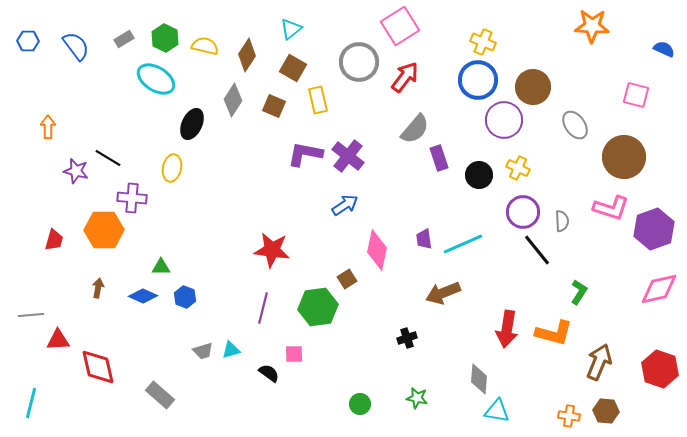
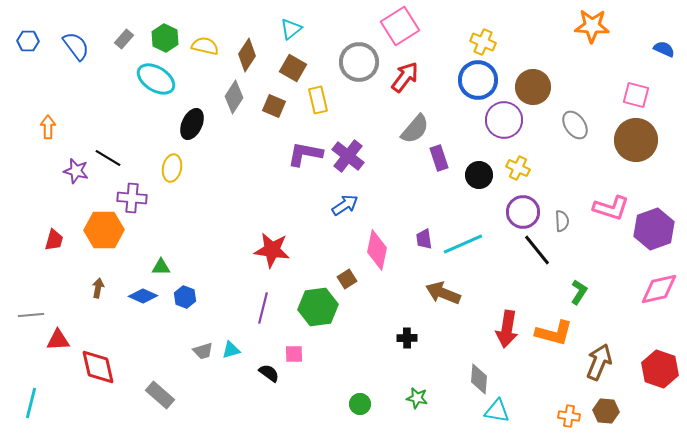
gray rectangle at (124, 39): rotated 18 degrees counterclockwise
gray diamond at (233, 100): moved 1 px right, 3 px up
brown circle at (624, 157): moved 12 px right, 17 px up
brown arrow at (443, 293): rotated 44 degrees clockwise
black cross at (407, 338): rotated 18 degrees clockwise
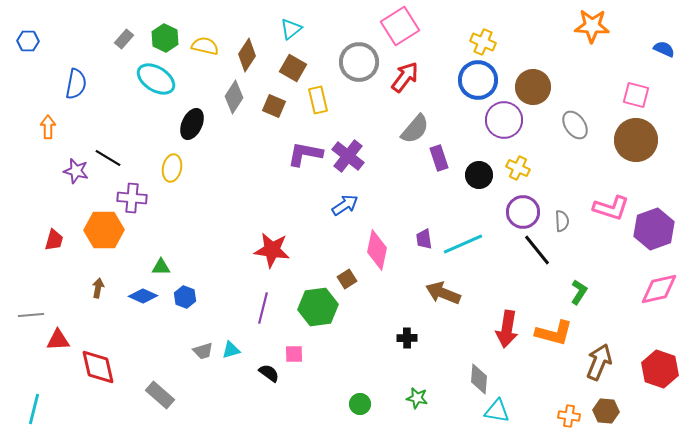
blue semicircle at (76, 46): moved 38 px down; rotated 48 degrees clockwise
cyan line at (31, 403): moved 3 px right, 6 px down
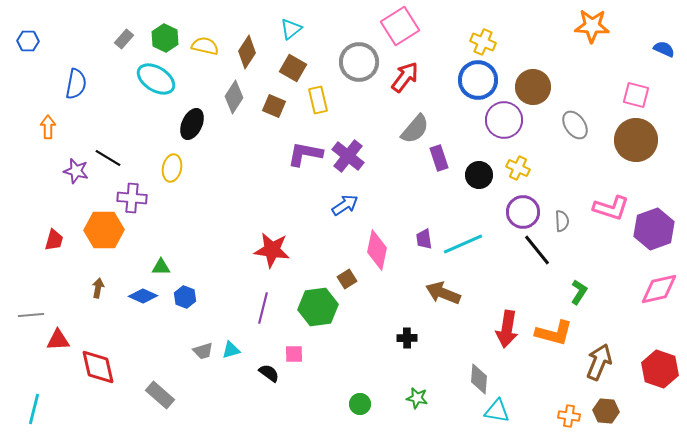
brown diamond at (247, 55): moved 3 px up
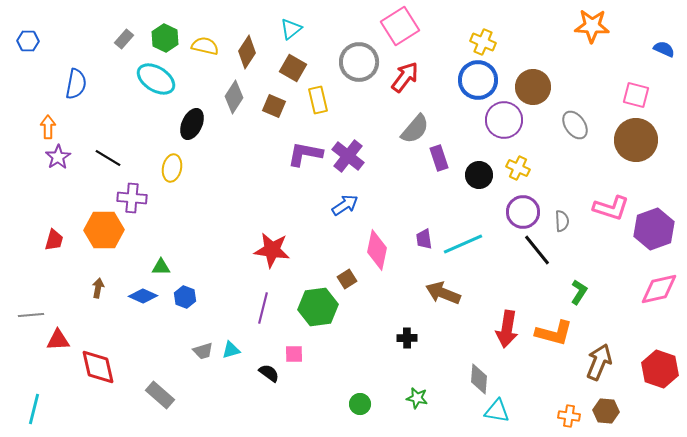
purple star at (76, 171): moved 18 px left, 14 px up; rotated 25 degrees clockwise
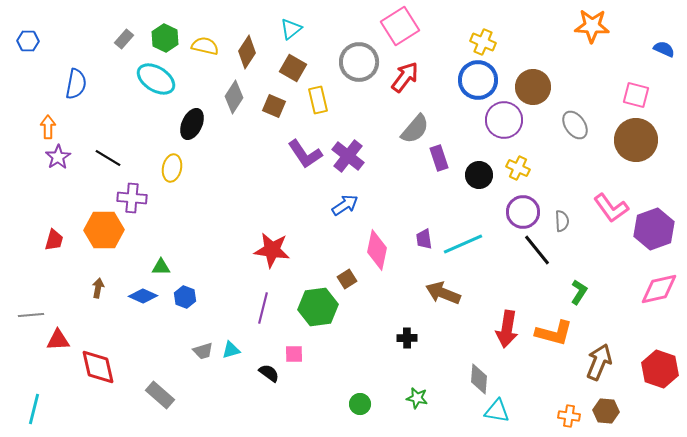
purple L-shape at (305, 154): rotated 135 degrees counterclockwise
pink L-shape at (611, 208): rotated 36 degrees clockwise
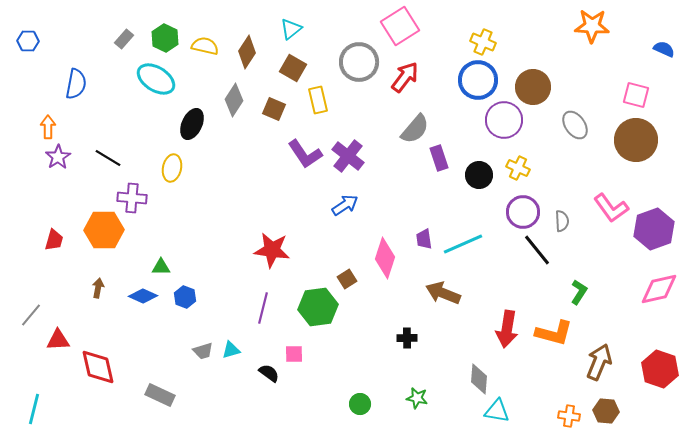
gray diamond at (234, 97): moved 3 px down
brown square at (274, 106): moved 3 px down
pink diamond at (377, 250): moved 8 px right, 8 px down; rotated 6 degrees clockwise
gray line at (31, 315): rotated 45 degrees counterclockwise
gray rectangle at (160, 395): rotated 16 degrees counterclockwise
